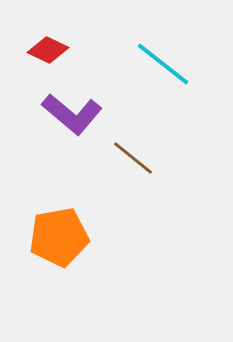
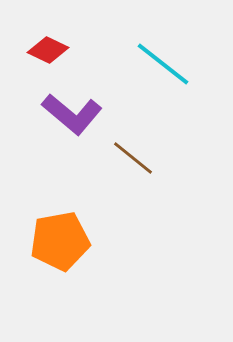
orange pentagon: moved 1 px right, 4 px down
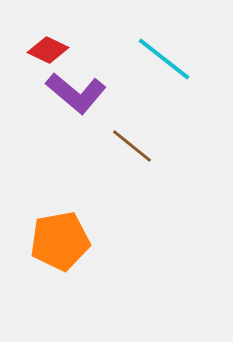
cyan line: moved 1 px right, 5 px up
purple L-shape: moved 4 px right, 21 px up
brown line: moved 1 px left, 12 px up
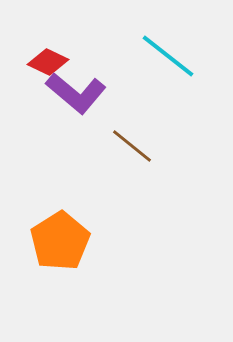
red diamond: moved 12 px down
cyan line: moved 4 px right, 3 px up
orange pentagon: rotated 22 degrees counterclockwise
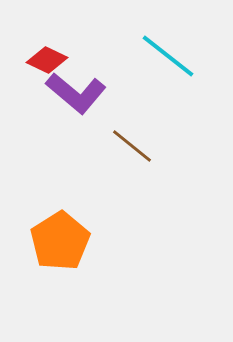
red diamond: moved 1 px left, 2 px up
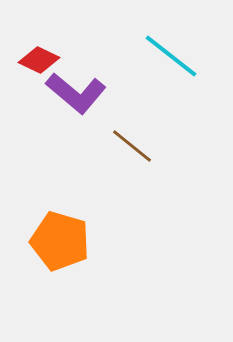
cyan line: moved 3 px right
red diamond: moved 8 px left
orange pentagon: rotated 24 degrees counterclockwise
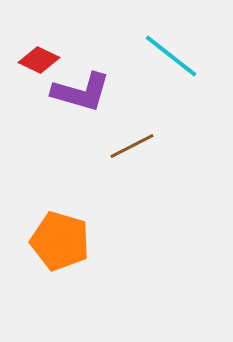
purple L-shape: moved 5 px right, 1 px up; rotated 24 degrees counterclockwise
brown line: rotated 66 degrees counterclockwise
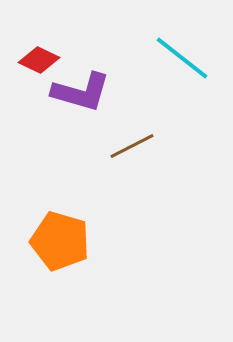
cyan line: moved 11 px right, 2 px down
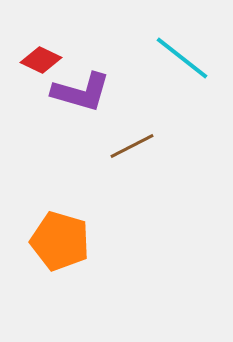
red diamond: moved 2 px right
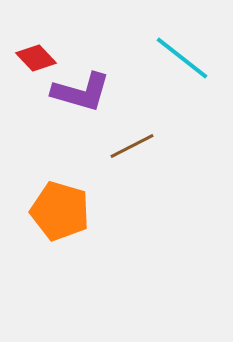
red diamond: moved 5 px left, 2 px up; rotated 21 degrees clockwise
orange pentagon: moved 30 px up
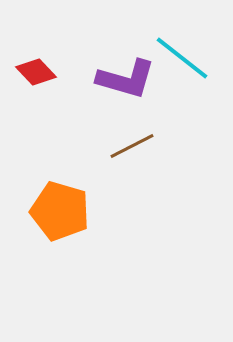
red diamond: moved 14 px down
purple L-shape: moved 45 px right, 13 px up
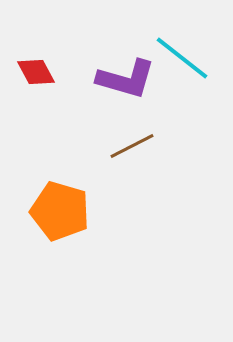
red diamond: rotated 15 degrees clockwise
